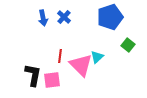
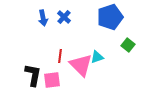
cyan triangle: rotated 24 degrees clockwise
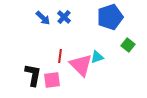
blue arrow: rotated 35 degrees counterclockwise
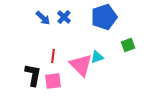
blue pentagon: moved 6 px left
green square: rotated 32 degrees clockwise
red line: moved 7 px left
pink square: moved 1 px right, 1 px down
